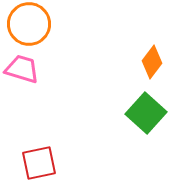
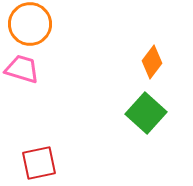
orange circle: moved 1 px right
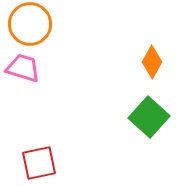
orange diamond: rotated 8 degrees counterclockwise
pink trapezoid: moved 1 px right, 1 px up
green square: moved 3 px right, 4 px down
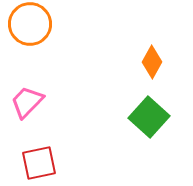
pink trapezoid: moved 4 px right, 34 px down; rotated 63 degrees counterclockwise
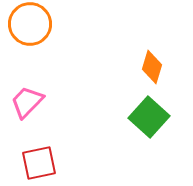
orange diamond: moved 5 px down; rotated 12 degrees counterclockwise
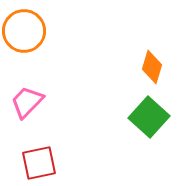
orange circle: moved 6 px left, 7 px down
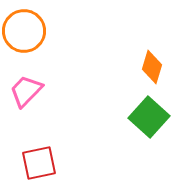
pink trapezoid: moved 1 px left, 11 px up
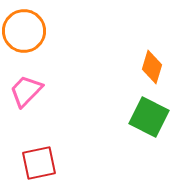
green square: rotated 15 degrees counterclockwise
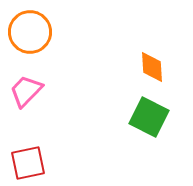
orange circle: moved 6 px right, 1 px down
orange diamond: rotated 20 degrees counterclockwise
red square: moved 11 px left
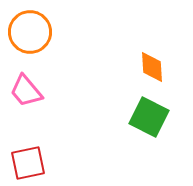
pink trapezoid: rotated 84 degrees counterclockwise
